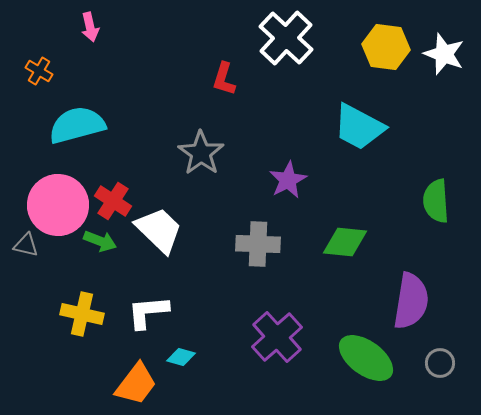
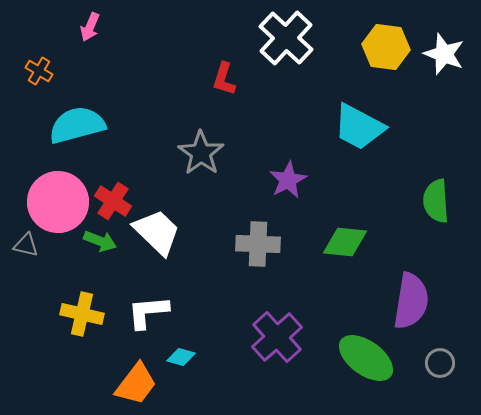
pink arrow: rotated 36 degrees clockwise
pink circle: moved 3 px up
white trapezoid: moved 2 px left, 2 px down
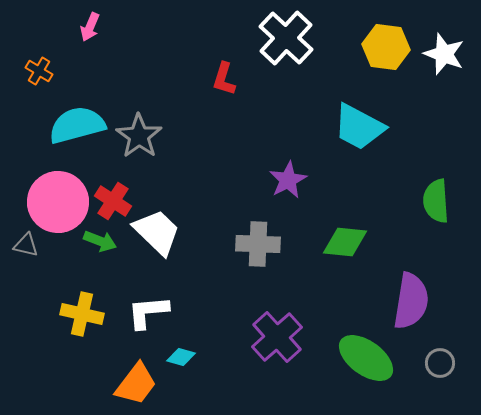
gray star: moved 62 px left, 17 px up
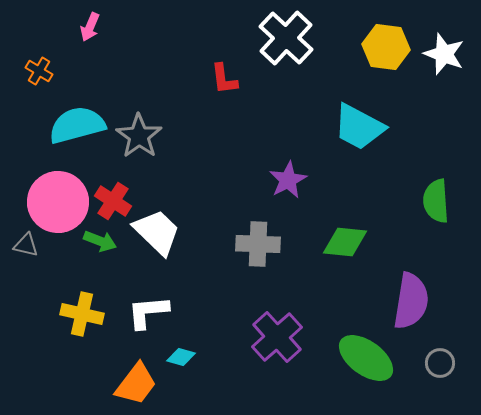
red L-shape: rotated 24 degrees counterclockwise
